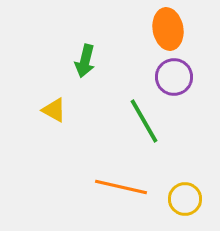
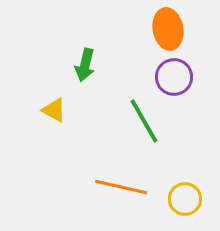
green arrow: moved 4 px down
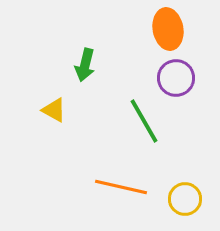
purple circle: moved 2 px right, 1 px down
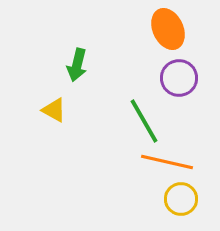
orange ellipse: rotated 15 degrees counterclockwise
green arrow: moved 8 px left
purple circle: moved 3 px right
orange line: moved 46 px right, 25 px up
yellow circle: moved 4 px left
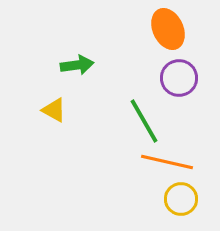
green arrow: rotated 112 degrees counterclockwise
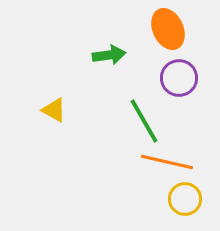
green arrow: moved 32 px right, 10 px up
yellow circle: moved 4 px right
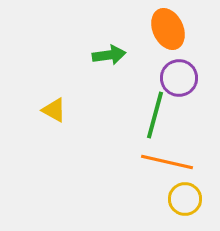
green line: moved 11 px right, 6 px up; rotated 45 degrees clockwise
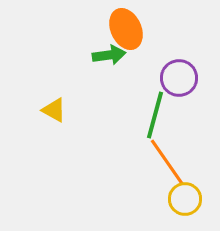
orange ellipse: moved 42 px left
orange line: rotated 42 degrees clockwise
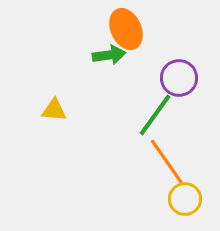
yellow triangle: rotated 24 degrees counterclockwise
green line: rotated 21 degrees clockwise
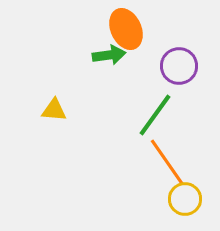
purple circle: moved 12 px up
